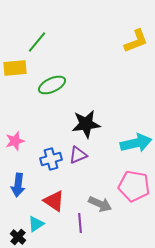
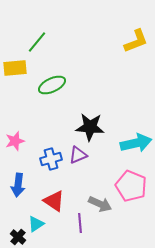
black star: moved 4 px right, 3 px down; rotated 12 degrees clockwise
pink pentagon: moved 3 px left; rotated 12 degrees clockwise
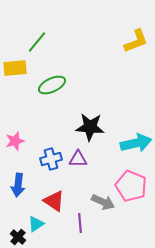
purple triangle: moved 4 px down; rotated 24 degrees clockwise
gray arrow: moved 3 px right, 2 px up
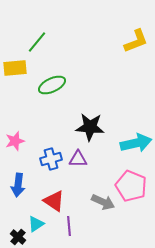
purple line: moved 11 px left, 3 px down
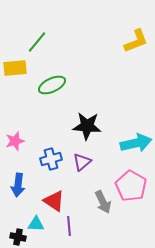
black star: moved 3 px left, 1 px up
purple triangle: moved 4 px right, 3 px down; rotated 42 degrees counterclockwise
pink pentagon: rotated 8 degrees clockwise
gray arrow: rotated 40 degrees clockwise
cyan triangle: rotated 36 degrees clockwise
black cross: rotated 28 degrees counterclockwise
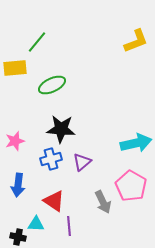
black star: moved 26 px left, 3 px down
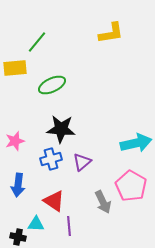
yellow L-shape: moved 25 px left, 8 px up; rotated 12 degrees clockwise
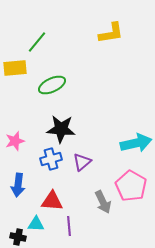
red triangle: moved 2 px left; rotated 30 degrees counterclockwise
